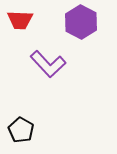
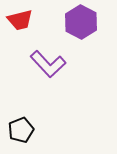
red trapezoid: rotated 16 degrees counterclockwise
black pentagon: rotated 20 degrees clockwise
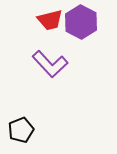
red trapezoid: moved 30 px right
purple L-shape: moved 2 px right
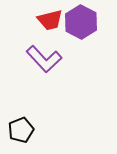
purple L-shape: moved 6 px left, 5 px up
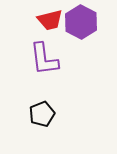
purple L-shape: rotated 36 degrees clockwise
black pentagon: moved 21 px right, 16 px up
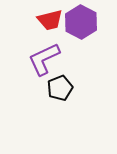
purple L-shape: rotated 72 degrees clockwise
black pentagon: moved 18 px right, 26 px up
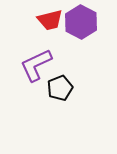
purple L-shape: moved 8 px left, 6 px down
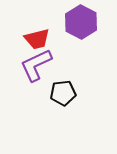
red trapezoid: moved 13 px left, 19 px down
black pentagon: moved 3 px right, 5 px down; rotated 15 degrees clockwise
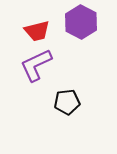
red trapezoid: moved 8 px up
black pentagon: moved 4 px right, 9 px down
